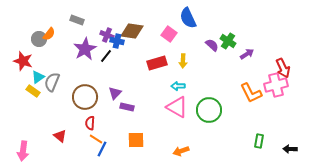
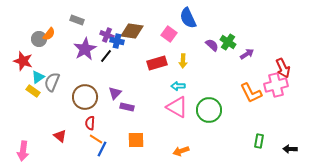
green cross: moved 1 px down
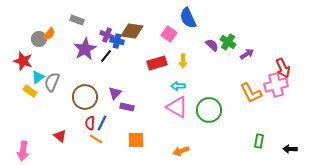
yellow rectangle: moved 3 px left
blue line: moved 26 px up
